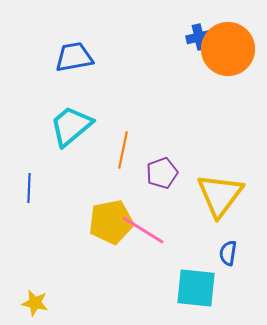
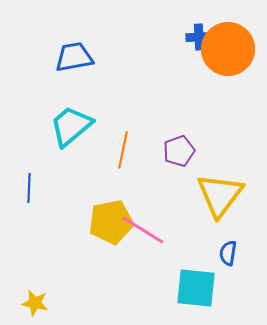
blue cross: rotated 10 degrees clockwise
purple pentagon: moved 17 px right, 22 px up
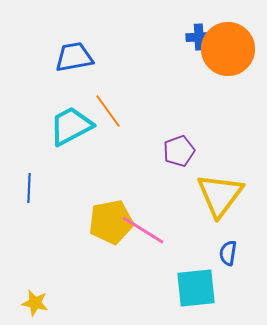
cyan trapezoid: rotated 12 degrees clockwise
orange line: moved 15 px left, 39 px up; rotated 48 degrees counterclockwise
cyan square: rotated 12 degrees counterclockwise
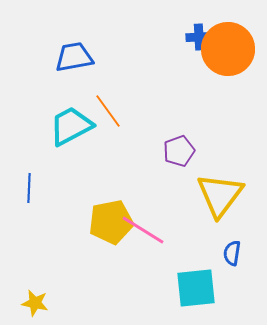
blue semicircle: moved 4 px right
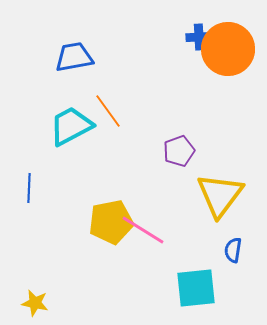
blue semicircle: moved 1 px right, 3 px up
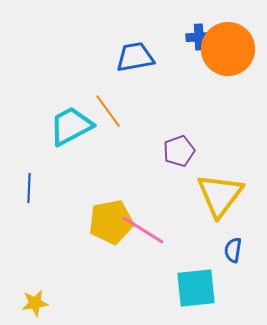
blue trapezoid: moved 61 px right
yellow star: rotated 20 degrees counterclockwise
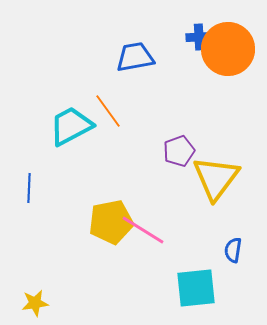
yellow triangle: moved 4 px left, 17 px up
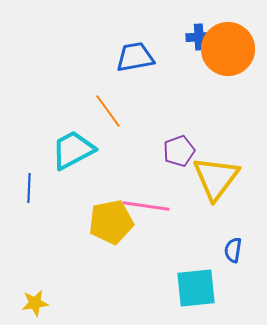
cyan trapezoid: moved 2 px right, 24 px down
pink line: moved 3 px right, 24 px up; rotated 24 degrees counterclockwise
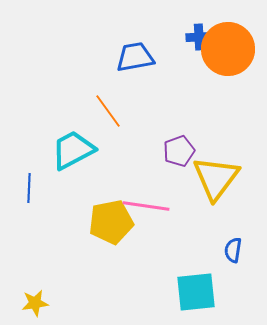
cyan square: moved 4 px down
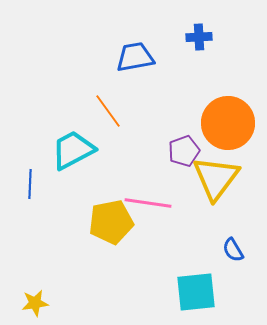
orange circle: moved 74 px down
purple pentagon: moved 5 px right
blue line: moved 1 px right, 4 px up
pink line: moved 2 px right, 3 px up
blue semicircle: rotated 40 degrees counterclockwise
